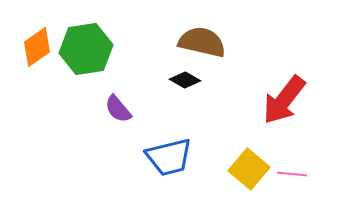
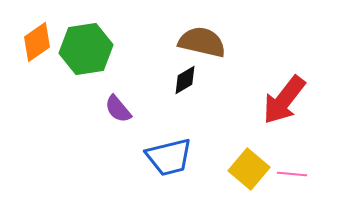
orange diamond: moved 5 px up
black diamond: rotated 60 degrees counterclockwise
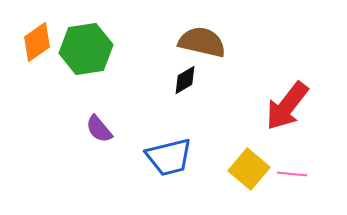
red arrow: moved 3 px right, 6 px down
purple semicircle: moved 19 px left, 20 px down
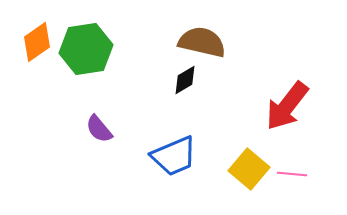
blue trapezoid: moved 5 px right, 1 px up; rotated 9 degrees counterclockwise
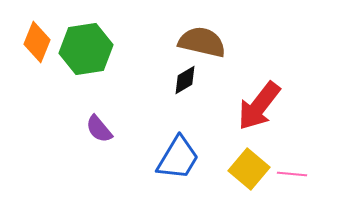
orange diamond: rotated 33 degrees counterclockwise
red arrow: moved 28 px left
blue trapezoid: moved 4 px right, 2 px down; rotated 36 degrees counterclockwise
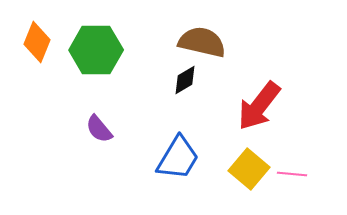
green hexagon: moved 10 px right, 1 px down; rotated 9 degrees clockwise
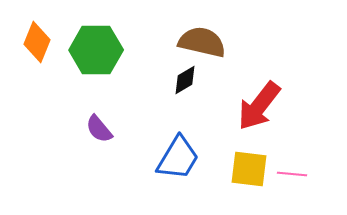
yellow square: rotated 33 degrees counterclockwise
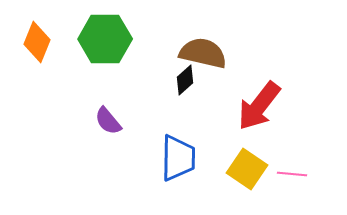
brown semicircle: moved 1 px right, 11 px down
green hexagon: moved 9 px right, 11 px up
black diamond: rotated 12 degrees counterclockwise
purple semicircle: moved 9 px right, 8 px up
blue trapezoid: rotated 30 degrees counterclockwise
yellow square: moved 2 px left; rotated 27 degrees clockwise
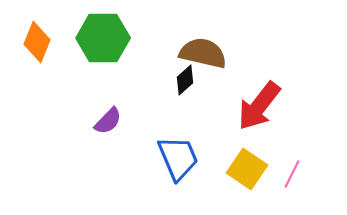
green hexagon: moved 2 px left, 1 px up
purple semicircle: rotated 96 degrees counterclockwise
blue trapezoid: rotated 24 degrees counterclockwise
pink line: rotated 68 degrees counterclockwise
